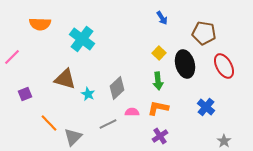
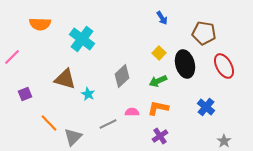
green arrow: rotated 72 degrees clockwise
gray diamond: moved 5 px right, 12 px up
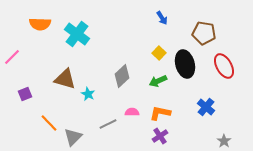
cyan cross: moved 5 px left, 5 px up
orange L-shape: moved 2 px right, 5 px down
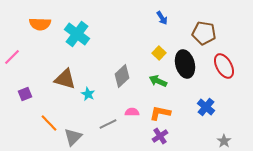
green arrow: rotated 48 degrees clockwise
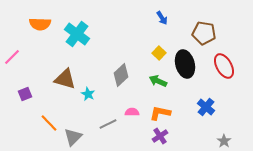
gray diamond: moved 1 px left, 1 px up
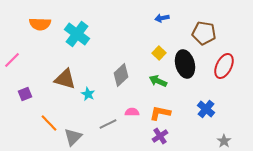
blue arrow: rotated 112 degrees clockwise
pink line: moved 3 px down
red ellipse: rotated 55 degrees clockwise
blue cross: moved 2 px down
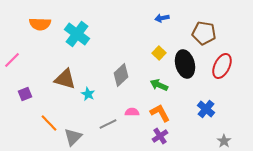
red ellipse: moved 2 px left
green arrow: moved 1 px right, 4 px down
orange L-shape: rotated 50 degrees clockwise
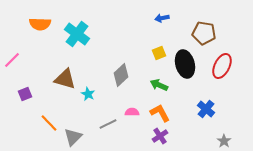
yellow square: rotated 24 degrees clockwise
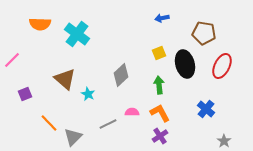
brown triangle: rotated 25 degrees clockwise
green arrow: rotated 60 degrees clockwise
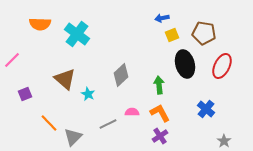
yellow square: moved 13 px right, 18 px up
